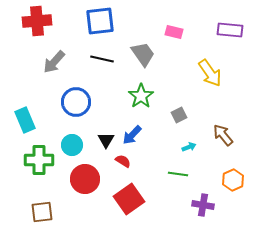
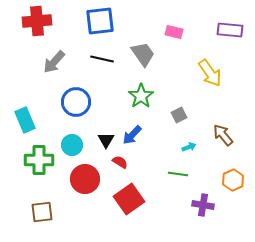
red semicircle: moved 3 px left, 1 px down
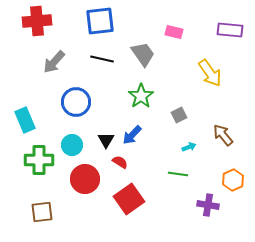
purple cross: moved 5 px right
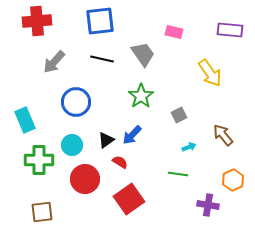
black triangle: rotated 24 degrees clockwise
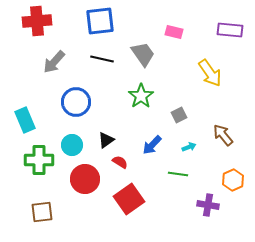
blue arrow: moved 20 px right, 10 px down
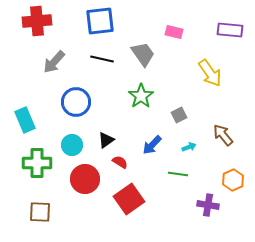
green cross: moved 2 px left, 3 px down
brown square: moved 2 px left; rotated 10 degrees clockwise
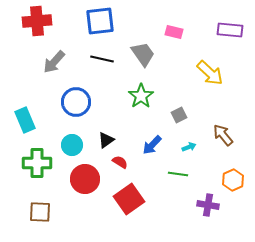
yellow arrow: rotated 12 degrees counterclockwise
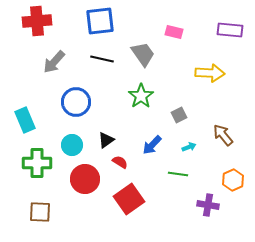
yellow arrow: rotated 40 degrees counterclockwise
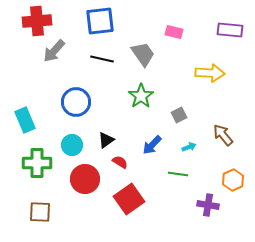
gray arrow: moved 11 px up
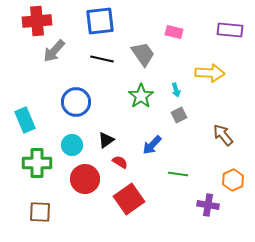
cyan arrow: moved 13 px left, 57 px up; rotated 96 degrees clockwise
